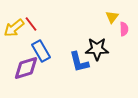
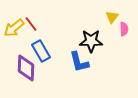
black star: moved 6 px left, 8 px up
purple diamond: rotated 72 degrees counterclockwise
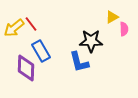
yellow triangle: rotated 24 degrees clockwise
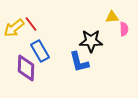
yellow triangle: rotated 24 degrees clockwise
blue rectangle: moved 1 px left
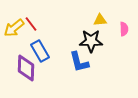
yellow triangle: moved 12 px left, 3 px down
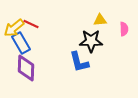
red line: rotated 28 degrees counterclockwise
blue rectangle: moved 19 px left, 8 px up
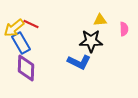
blue L-shape: rotated 50 degrees counterclockwise
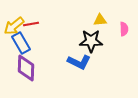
red line: rotated 35 degrees counterclockwise
yellow arrow: moved 2 px up
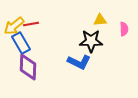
purple diamond: moved 2 px right, 1 px up
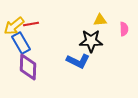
blue L-shape: moved 1 px left, 1 px up
